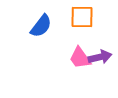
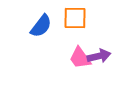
orange square: moved 7 px left, 1 px down
purple arrow: moved 1 px left, 1 px up
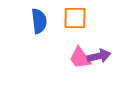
blue semicircle: moved 2 px left, 5 px up; rotated 45 degrees counterclockwise
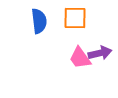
purple arrow: moved 1 px right, 3 px up
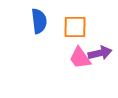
orange square: moved 9 px down
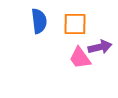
orange square: moved 3 px up
purple arrow: moved 6 px up
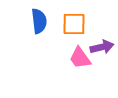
orange square: moved 1 px left
purple arrow: moved 2 px right
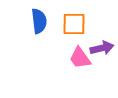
purple arrow: moved 1 px down
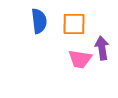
purple arrow: rotated 85 degrees counterclockwise
pink trapezoid: moved 1 px down; rotated 45 degrees counterclockwise
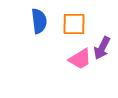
purple arrow: rotated 145 degrees counterclockwise
pink trapezoid: rotated 40 degrees counterclockwise
